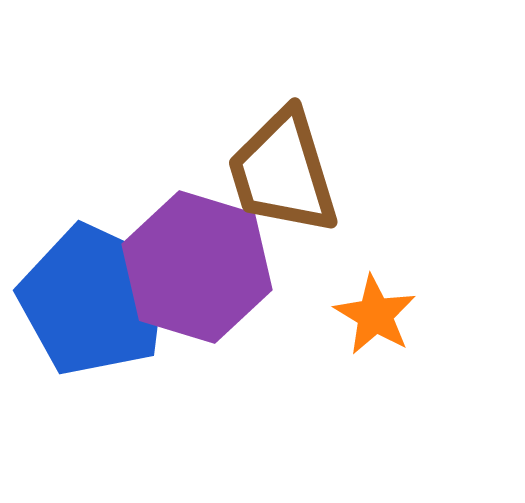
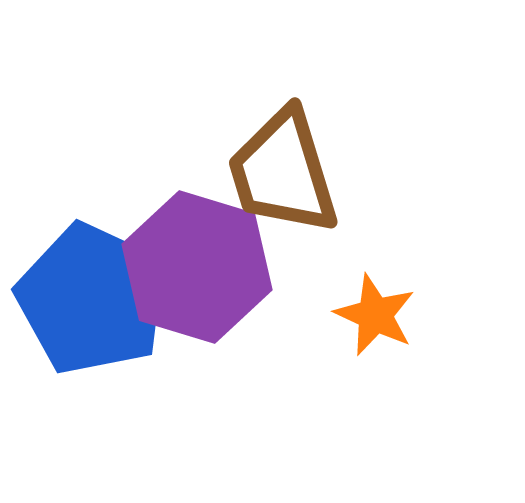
blue pentagon: moved 2 px left, 1 px up
orange star: rotated 6 degrees counterclockwise
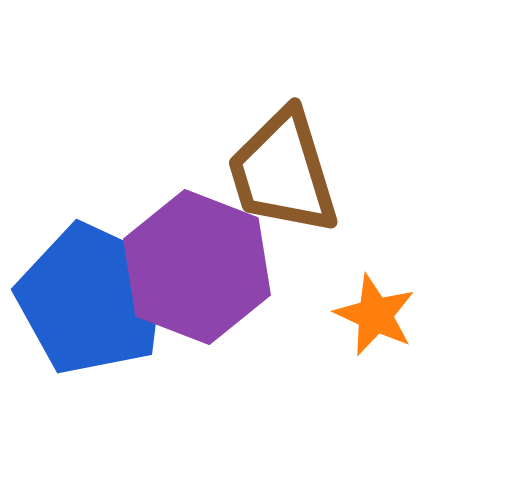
purple hexagon: rotated 4 degrees clockwise
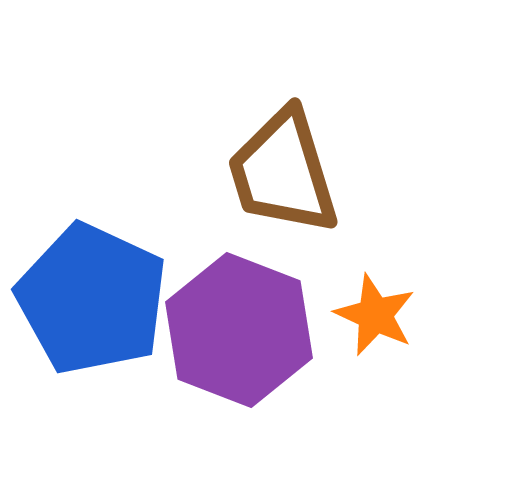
purple hexagon: moved 42 px right, 63 px down
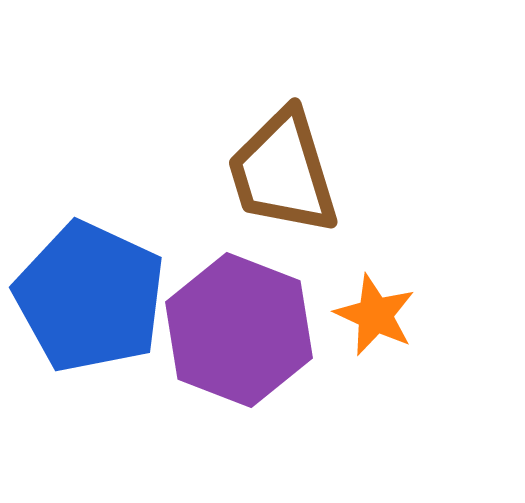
blue pentagon: moved 2 px left, 2 px up
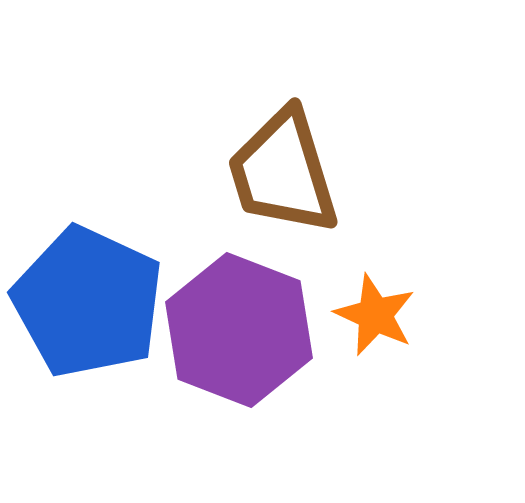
blue pentagon: moved 2 px left, 5 px down
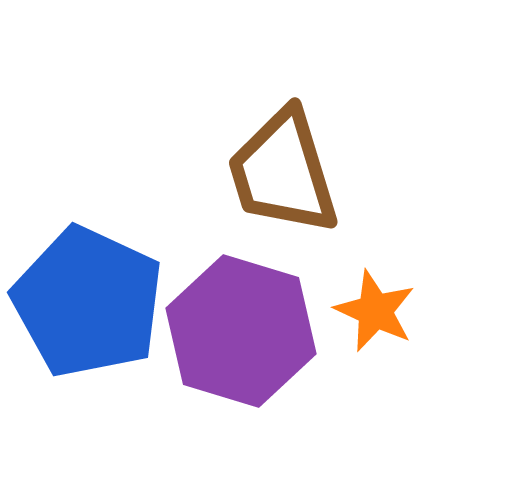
orange star: moved 4 px up
purple hexagon: moved 2 px right, 1 px down; rotated 4 degrees counterclockwise
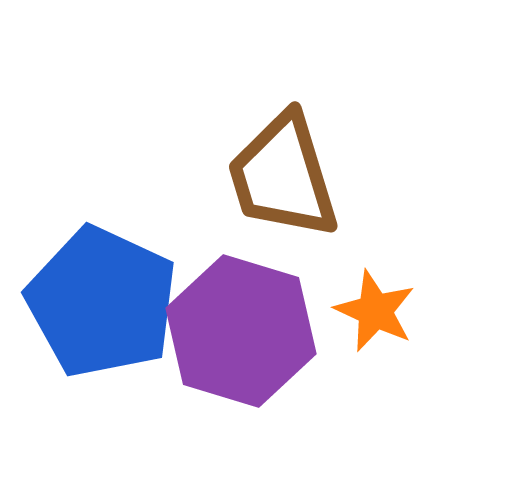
brown trapezoid: moved 4 px down
blue pentagon: moved 14 px right
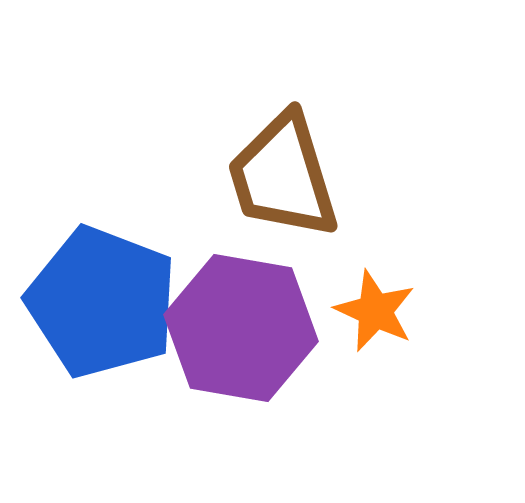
blue pentagon: rotated 4 degrees counterclockwise
purple hexagon: moved 3 px up; rotated 7 degrees counterclockwise
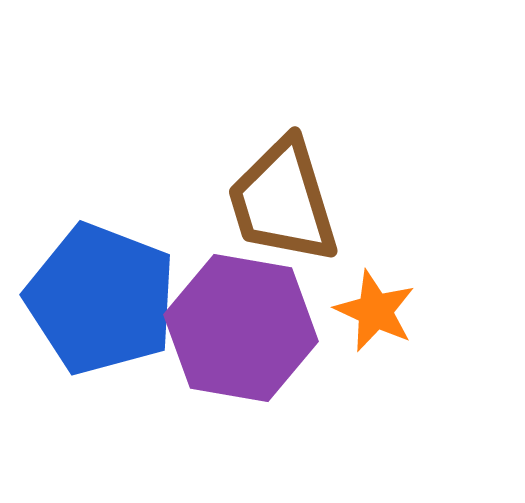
brown trapezoid: moved 25 px down
blue pentagon: moved 1 px left, 3 px up
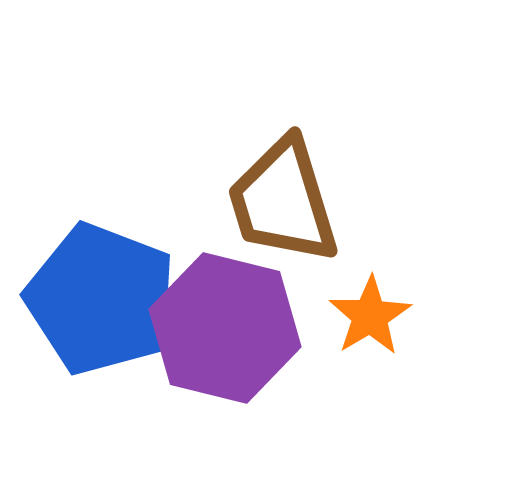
orange star: moved 5 px left, 5 px down; rotated 16 degrees clockwise
purple hexagon: moved 16 px left; rotated 4 degrees clockwise
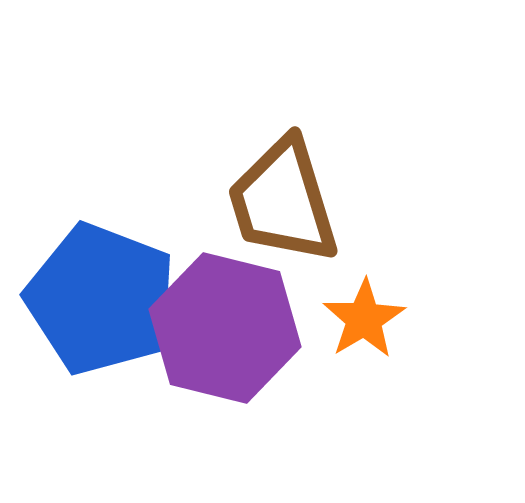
orange star: moved 6 px left, 3 px down
